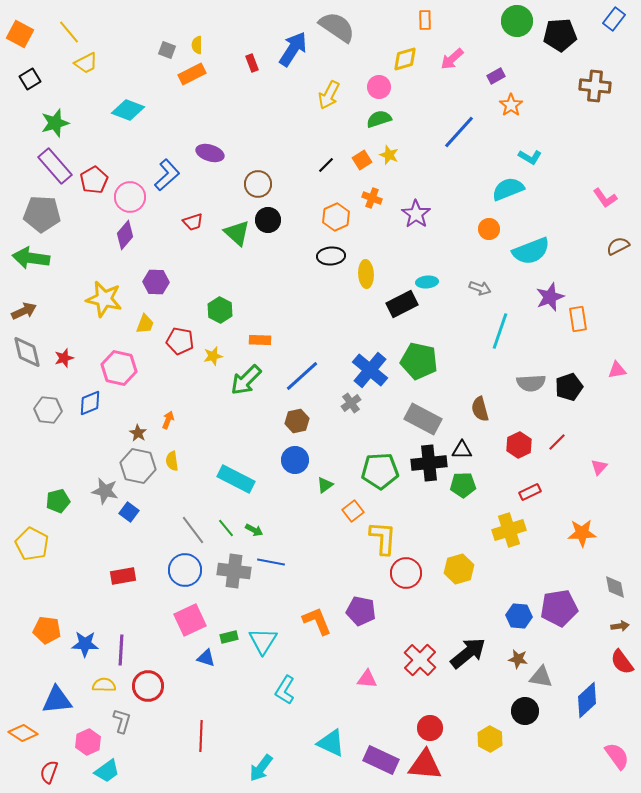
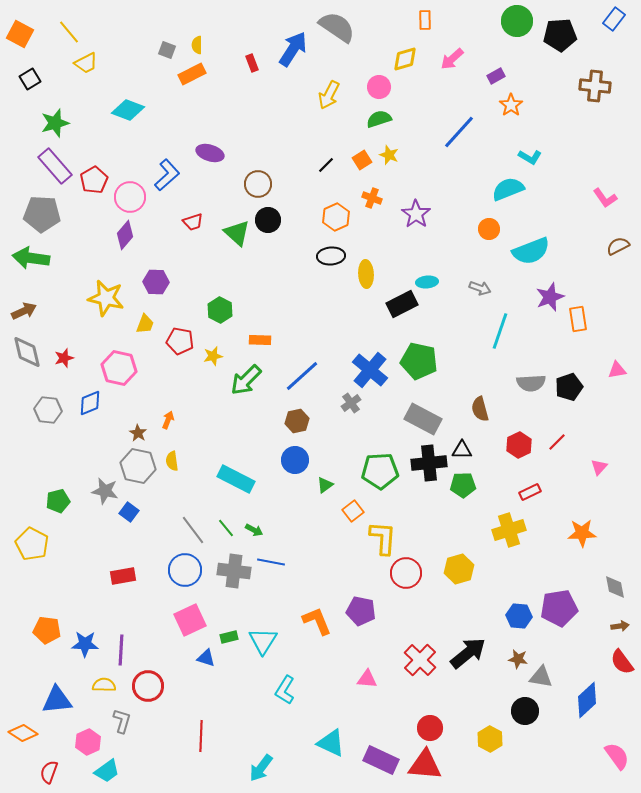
yellow star at (104, 299): moved 2 px right, 1 px up
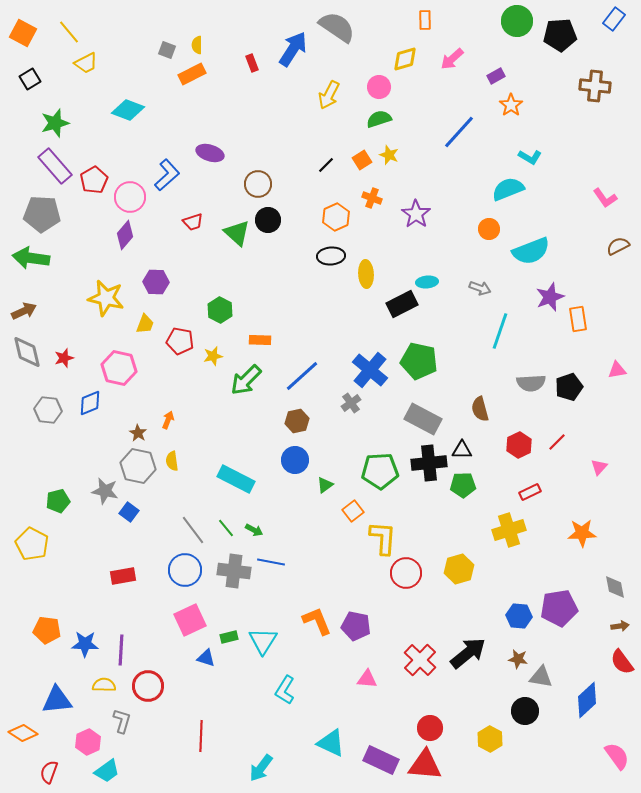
orange square at (20, 34): moved 3 px right, 1 px up
purple pentagon at (361, 611): moved 5 px left, 15 px down
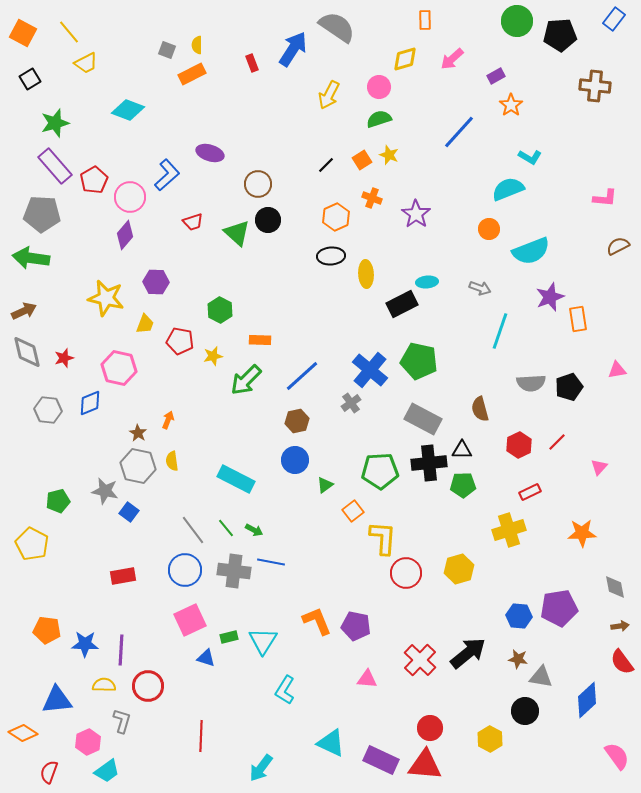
pink L-shape at (605, 198): rotated 50 degrees counterclockwise
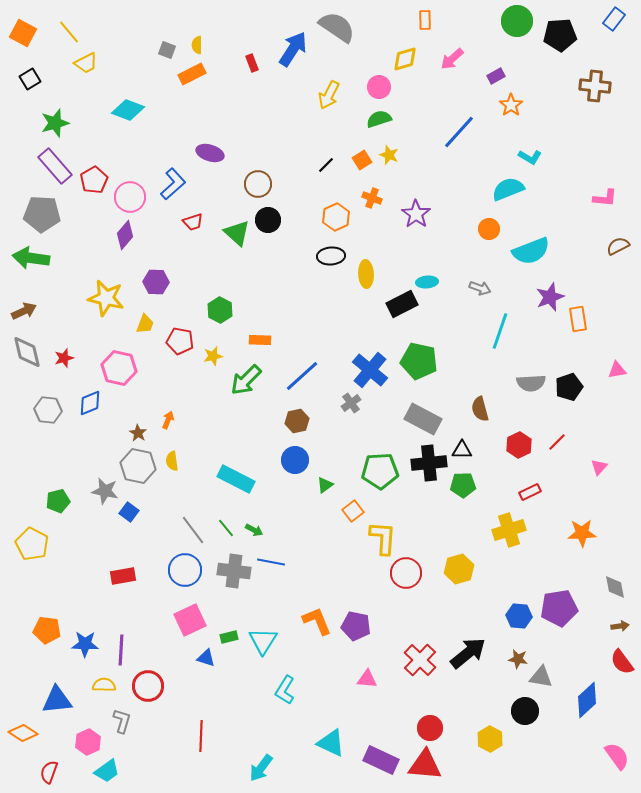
blue L-shape at (167, 175): moved 6 px right, 9 px down
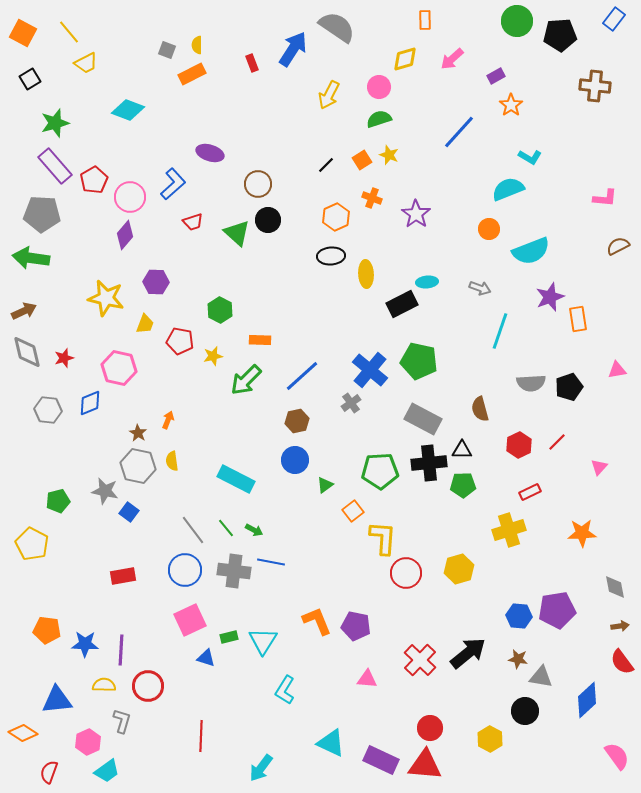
purple pentagon at (559, 608): moved 2 px left, 2 px down
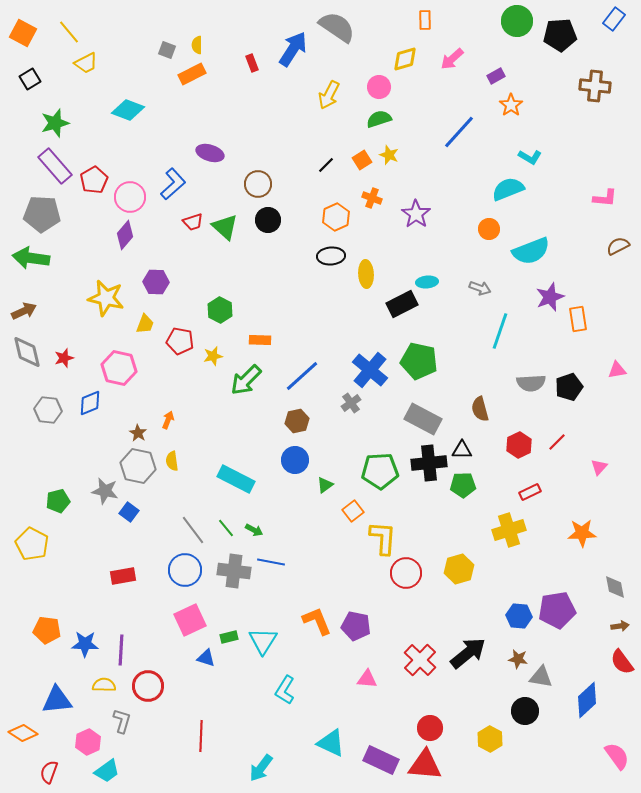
green triangle at (237, 233): moved 12 px left, 6 px up
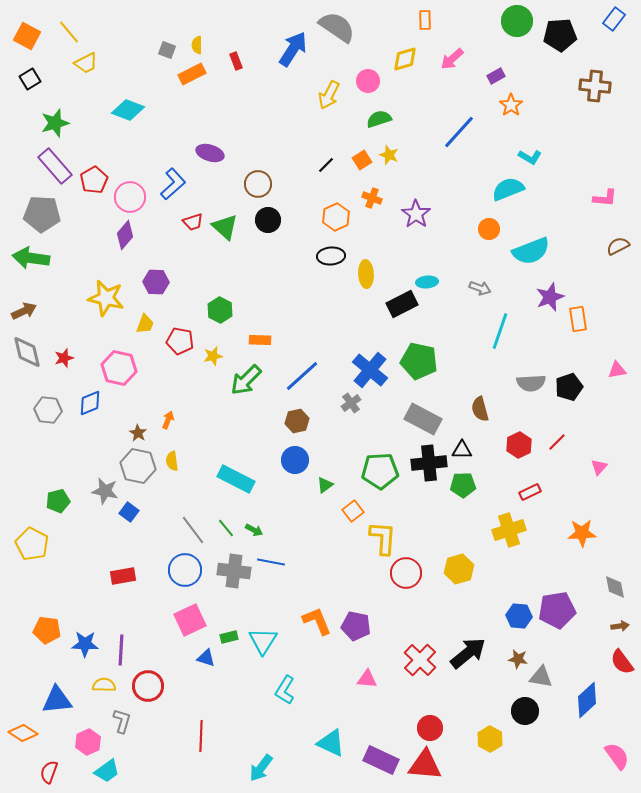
orange square at (23, 33): moved 4 px right, 3 px down
red rectangle at (252, 63): moved 16 px left, 2 px up
pink circle at (379, 87): moved 11 px left, 6 px up
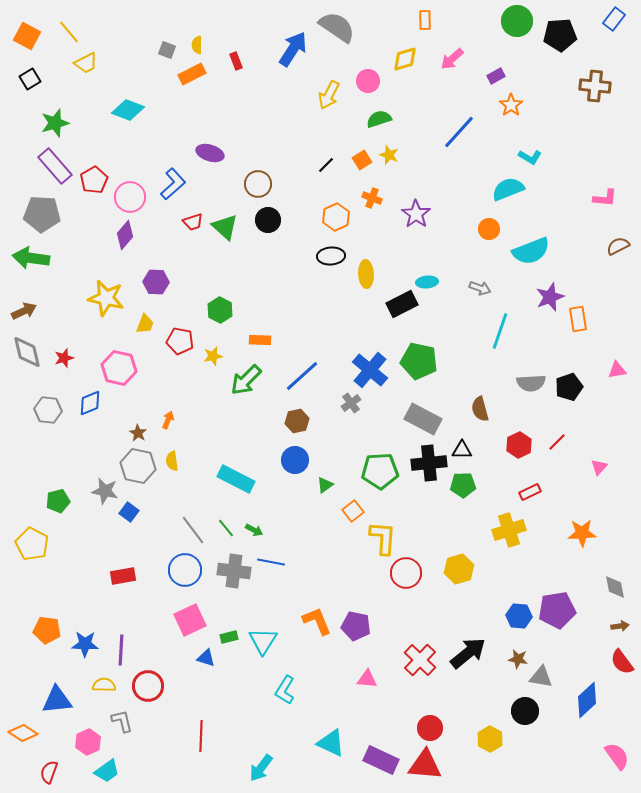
gray L-shape at (122, 721): rotated 30 degrees counterclockwise
